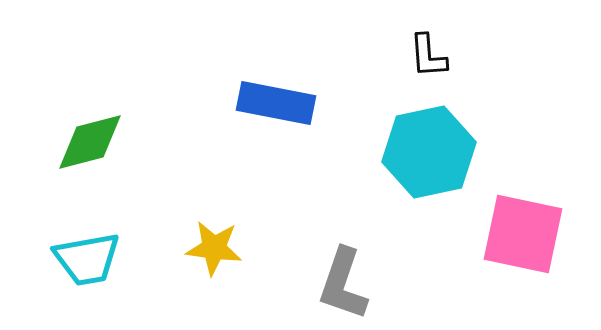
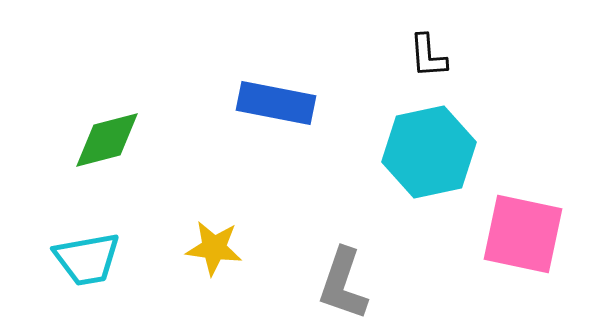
green diamond: moved 17 px right, 2 px up
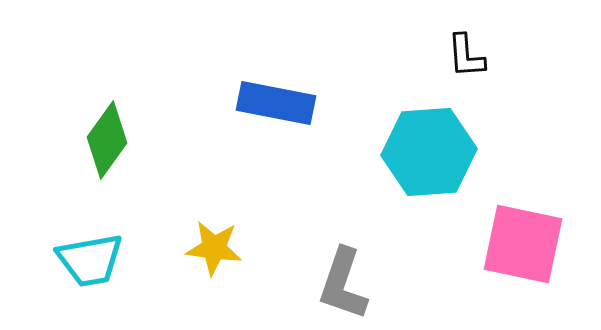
black L-shape: moved 38 px right
green diamond: rotated 40 degrees counterclockwise
cyan hexagon: rotated 8 degrees clockwise
pink square: moved 10 px down
cyan trapezoid: moved 3 px right, 1 px down
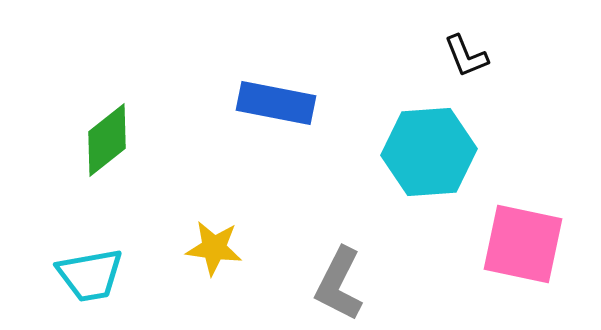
black L-shape: rotated 18 degrees counterclockwise
green diamond: rotated 16 degrees clockwise
cyan trapezoid: moved 15 px down
gray L-shape: moved 4 px left; rotated 8 degrees clockwise
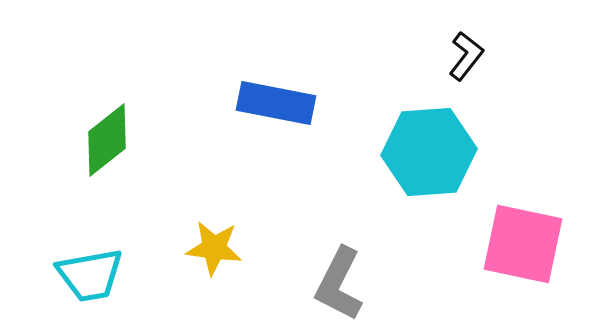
black L-shape: rotated 120 degrees counterclockwise
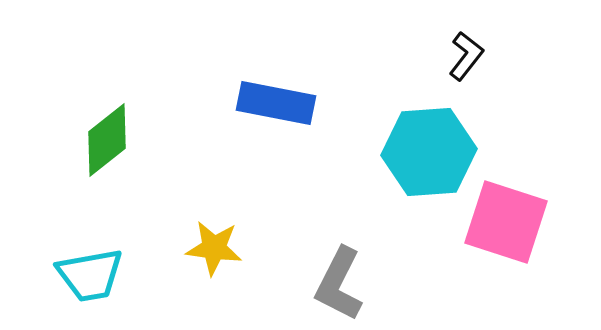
pink square: moved 17 px left, 22 px up; rotated 6 degrees clockwise
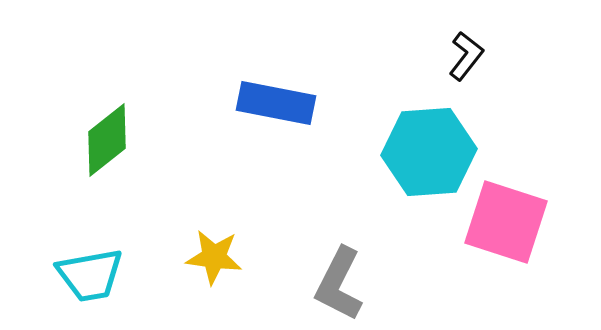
yellow star: moved 9 px down
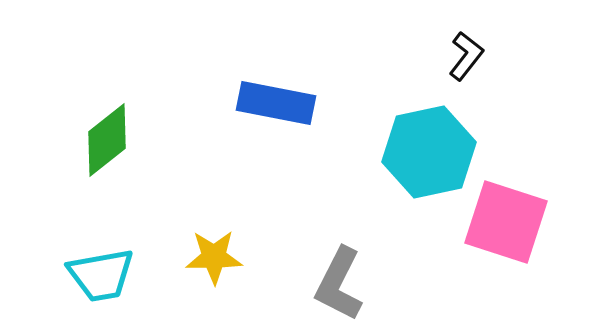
cyan hexagon: rotated 8 degrees counterclockwise
yellow star: rotated 8 degrees counterclockwise
cyan trapezoid: moved 11 px right
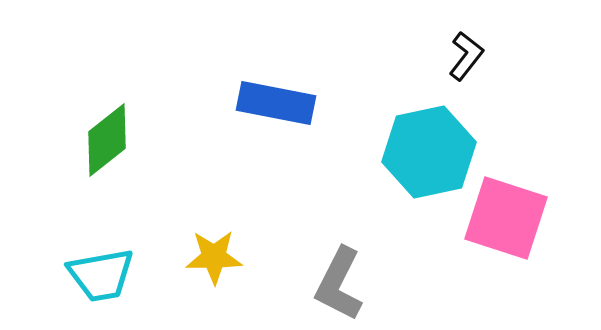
pink square: moved 4 px up
